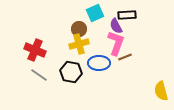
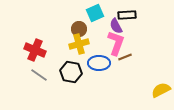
yellow semicircle: moved 1 px up; rotated 78 degrees clockwise
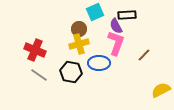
cyan square: moved 1 px up
brown line: moved 19 px right, 2 px up; rotated 24 degrees counterclockwise
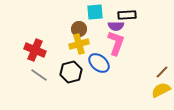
cyan square: rotated 18 degrees clockwise
purple semicircle: rotated 63 degrees counterclockwise
brown line: moved 18 px right, 17 px down
blue ellipse: rotated 40 degrees clockwise
black hexagon: rotated 25 degrees counterclockwise
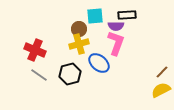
cyan square: moved 4 px down
black hexagon: moved 1 px left, 2 px down
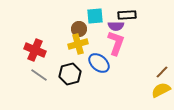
yellow cross: moved 1 px left
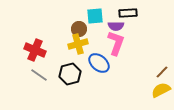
black rectangle: moved 1 px right, 2 px up
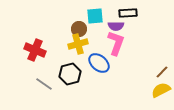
gray line: moved 5 px right, 9 px down
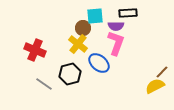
brown circle: moved 4 px right, 1 px up
yellow cross: rotated 36 degrees counterclockwise
yellow semicircle: moved 6 px left, 4 px up
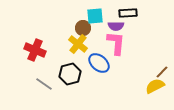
pink L-shape: rotated 15 degrees counterclockwise
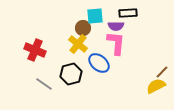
black hexagon: moved 1 px right
yellow semicircle: moved 1 px right
